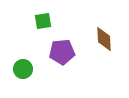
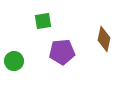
brown diamond: rotated 15 degrees clockwise
green circle: moved 9 px left, 8 px up
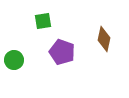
purple pentagon: rotated 25 degrees clockwise
green circle: moved 1 px up
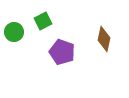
green square: rotated 18 degrees counterclockwise
green circle: moved 28 px up
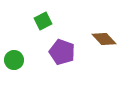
green circle: moved 28 px down
brown diamond: rotated 55 degrees counterclockwise
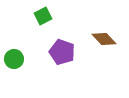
green square: moved 5 px up
green circle: moved 1 px up
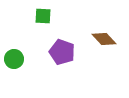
green square: rotated 30 degrees clockwise
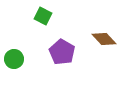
green square: rotated 24 degrees clockwise
purple pentagon: rotated 10 degrees clockwise
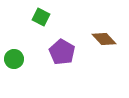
green square: moved 2 px left, 1 px down
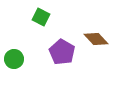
brown diamond: moved 8 px left
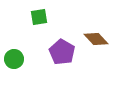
green square: moved 2 px left; rotated 36 degrees counterclockwise
